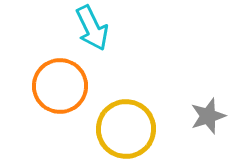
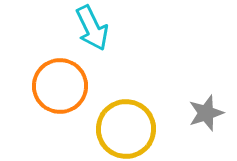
gray star: moved 2 px left, 3 px up
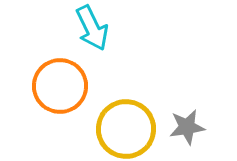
gray star: moved 19 px left, 14 px down; rotated 9 degrees clockwise
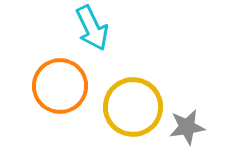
yellow circle: moved 7 px right, 22 px up
